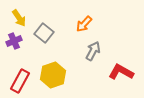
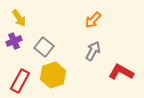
orange arrow: moved 9 px right, 4 px up
gray square: moved 14 px down
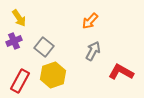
orange arrow: moved 3 px left, 1 px down
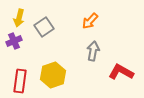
yellow arrow: rotated 48 degrees clockwise
gray square: moved 20 px up; rotated 18 degrees clockwise
gray arrow: rotated 18 degrees counterclockwise
red rectangle: rotated 20 degrees counterclockwise
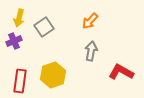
gray arrow: moved 2 px left
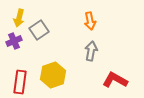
orange arrow: rotated 54 degrees counterclockwise
gray square: moved 5 px left, 3 px down
red L-shape: moved 6 px left, 8 px down
red rectangle: moved 1 px down
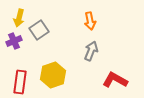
gray arrow: rotated 12 degrees clockwise
